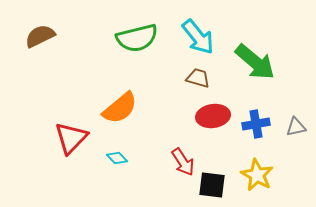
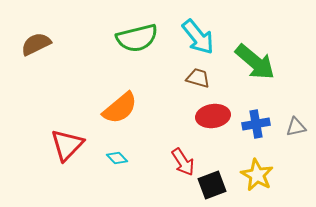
brown semicircle: moved 4 px left, 8 px down
red triangle: moved 4 px left, 7 px down
black square: rotated 28 degrees counterclockwise
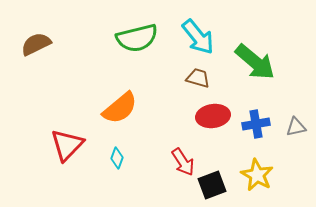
cyan diamond: rotated 65 degrees clockwise
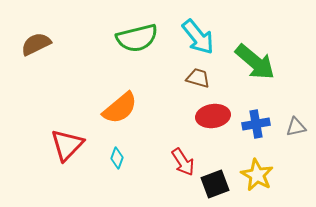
black square: moved 3 px right, 1 px up
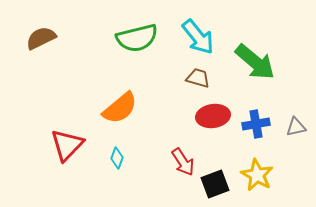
brown semicircle: moved 5 px right, 6 px up
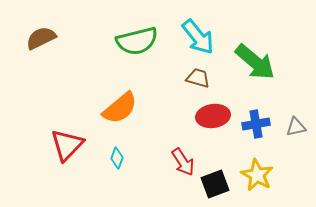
green semicircle: moved 3 px down
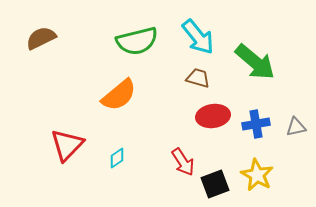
orange semicircle: moved 1 px left, 13 px up
cyan diamond: rotated 35 degrees clockwise
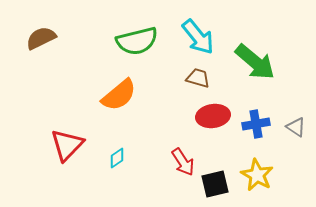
gray triangle: rotated 45 degrees clockwise
black square: rotated 8 degrees clockwise
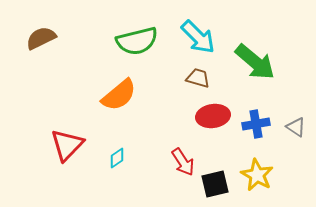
cyan arrow: rotated 6 degrees counterclockwise
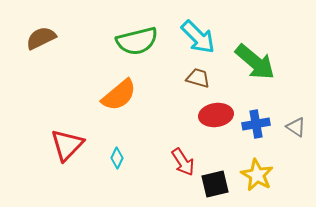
red ellipse: moved 3 px right, 1 px up
cyan diamond: rotated 30 degrees counterclockwise
